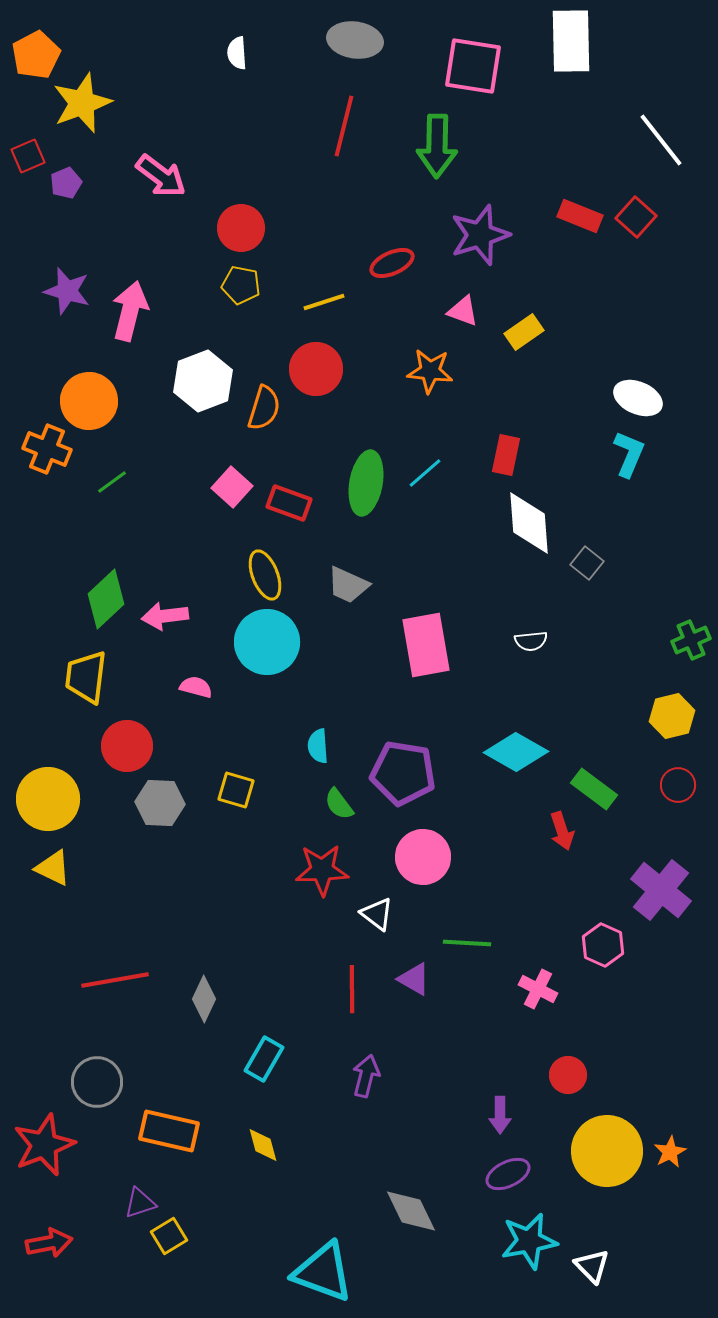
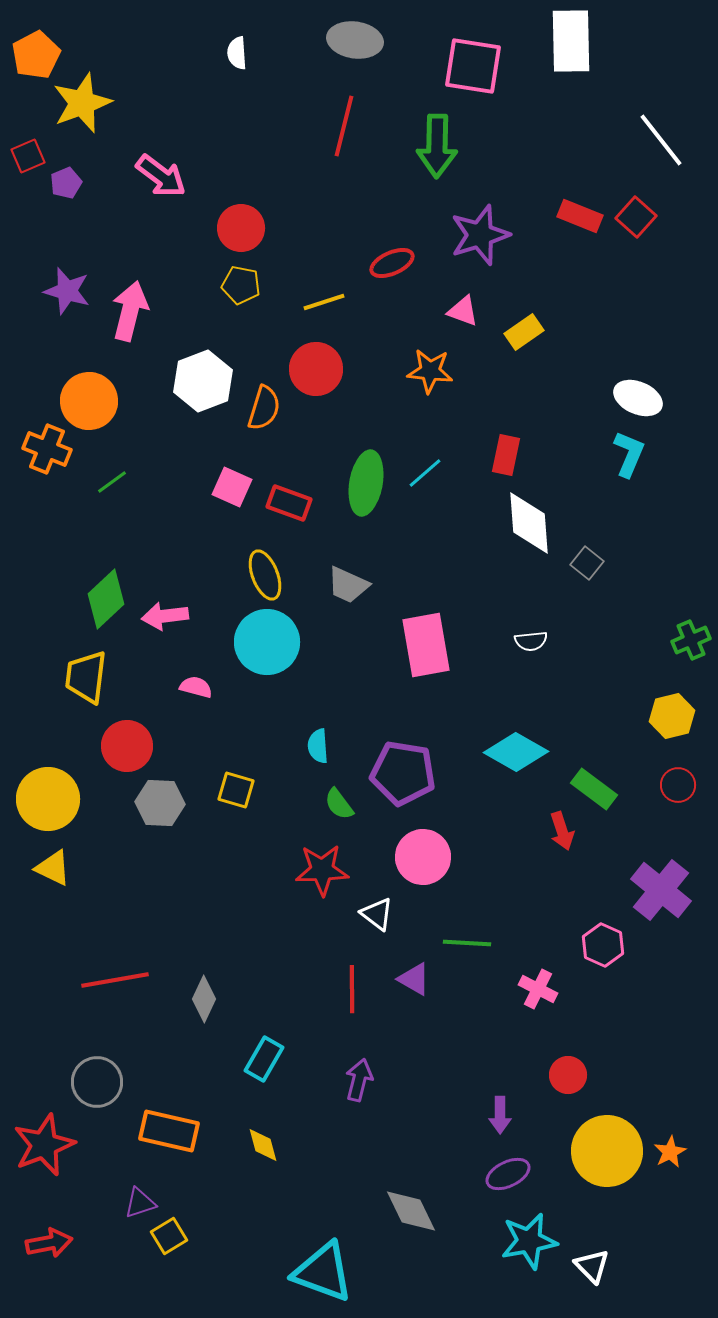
pink square at (232, 487): rotated 18 degrees counterclockwise
purple arrow at (366, 1076): moved 7 px left, 4 px down
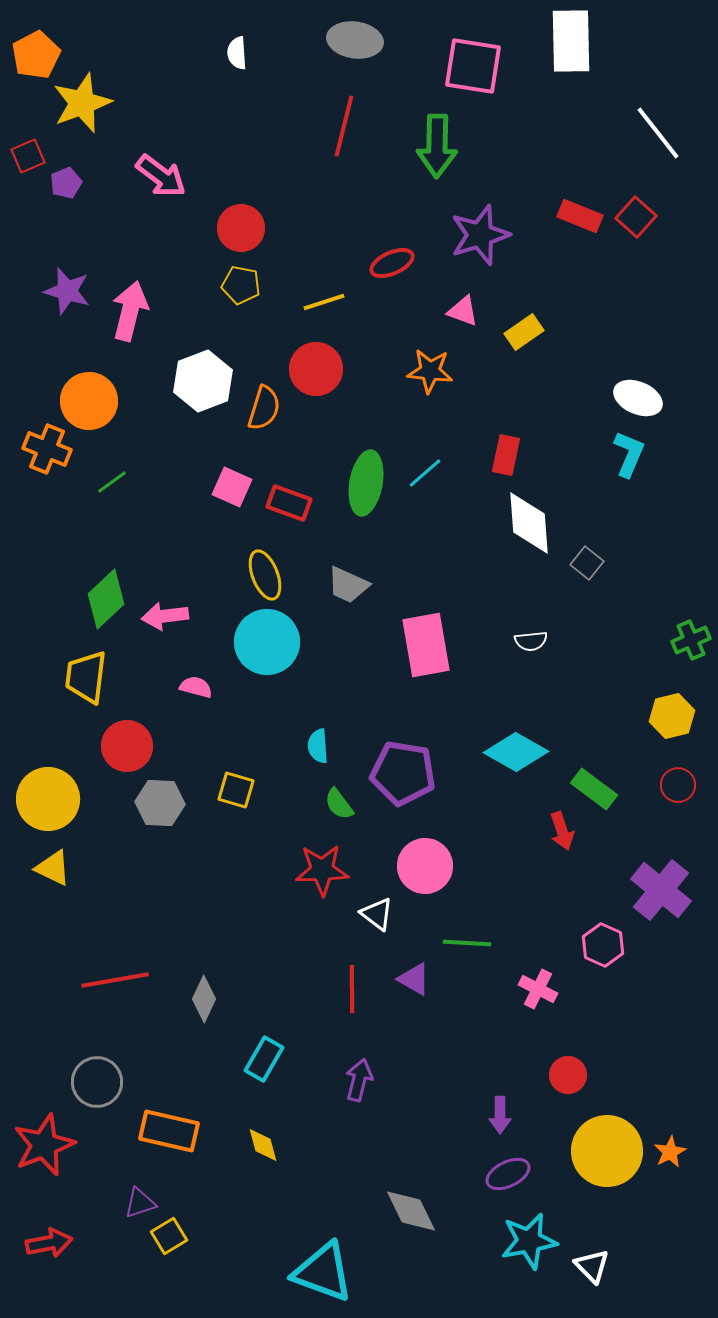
white line at (661, 140): moved 3 px left, 7 px up
pink circle at (423, 857): moved 2 px right, 9 px down
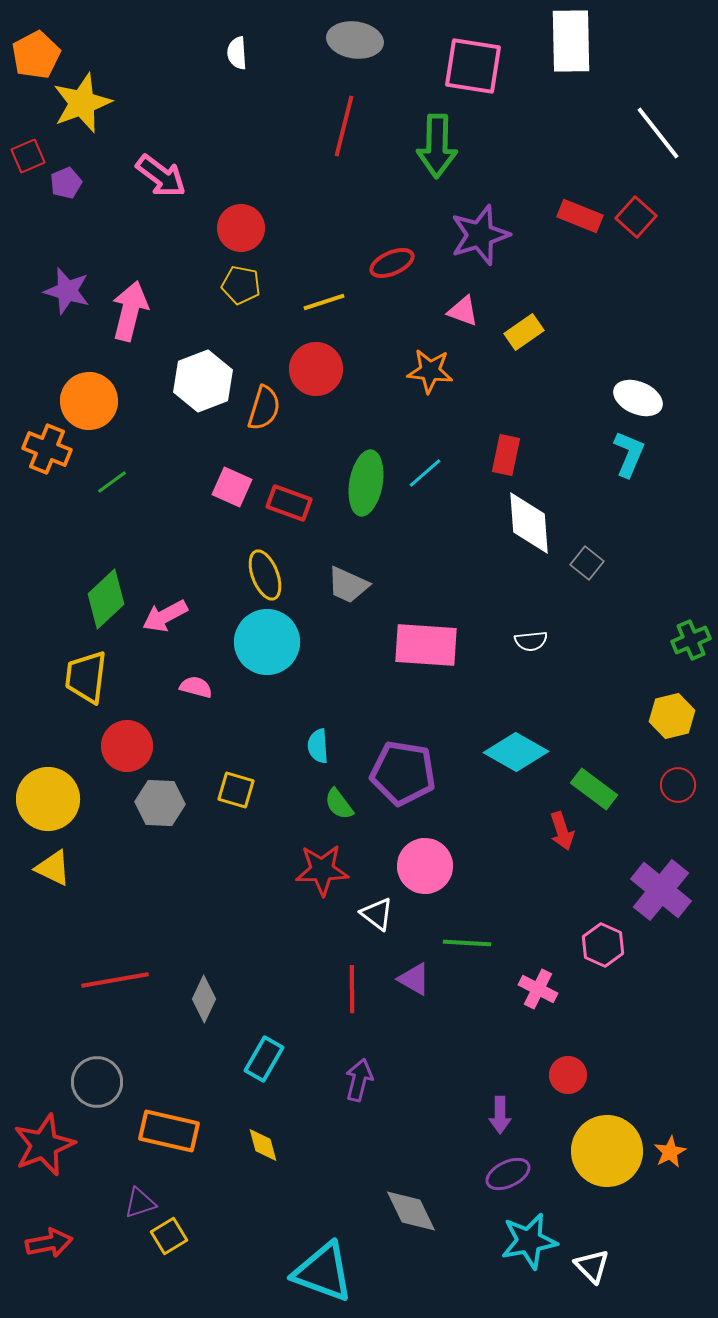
pink arrow at (165, 616): rotated 21 degrees counterclockwise
pink rectangle at (426, 645): rotated 76 degrees counterclockwise
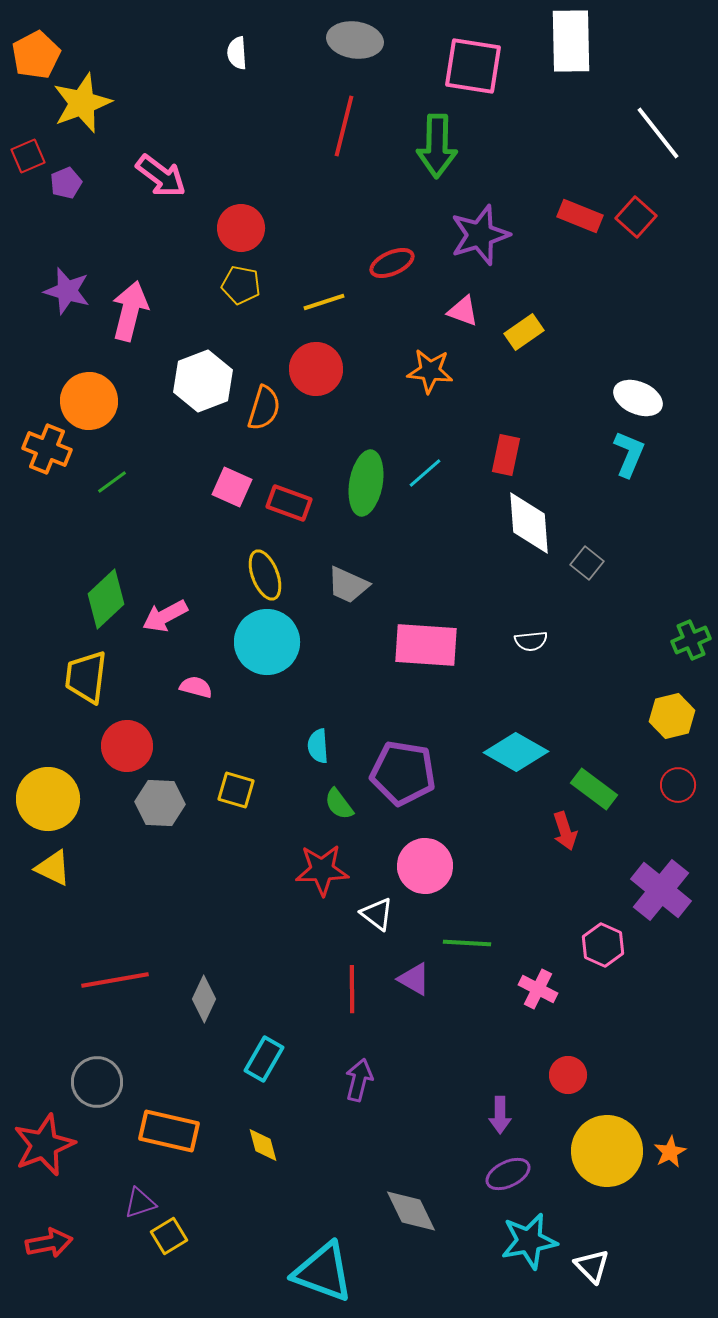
red arrow at (562, 831): moved 3 px right
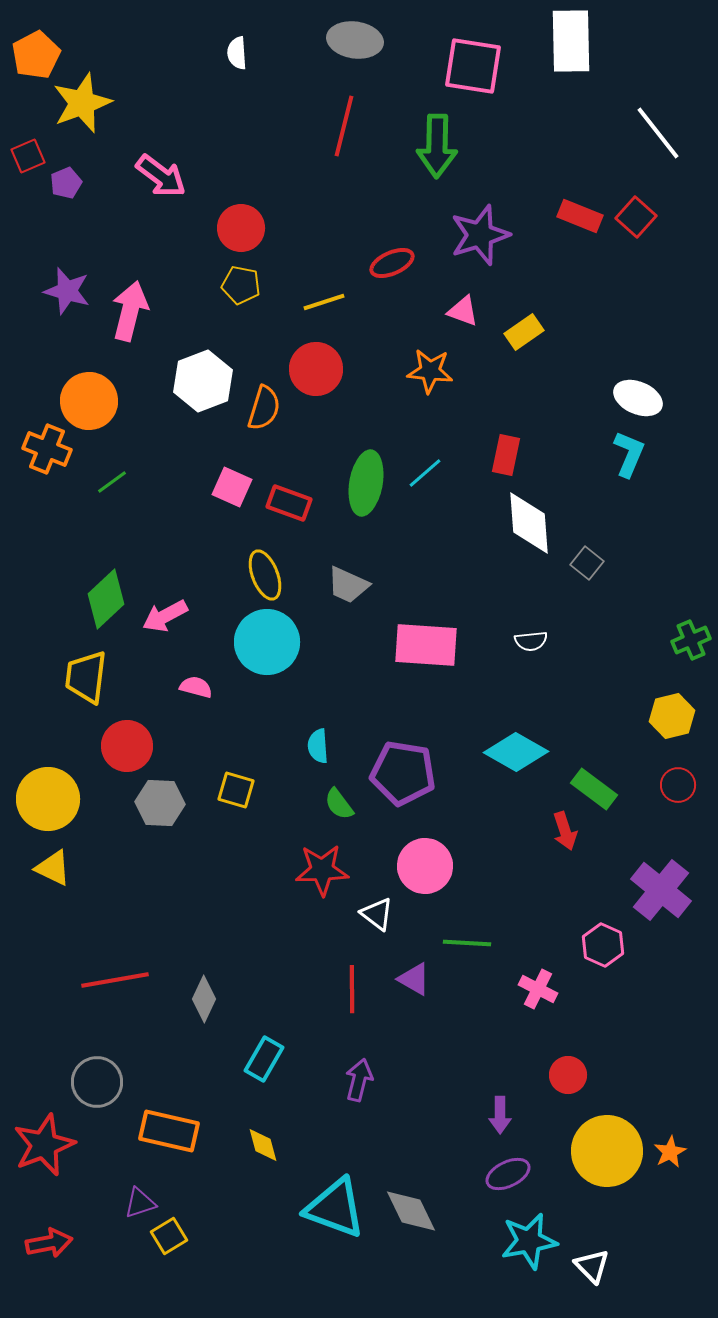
cyan triangle at (323, 1272): moved 12 px right, 64 px up
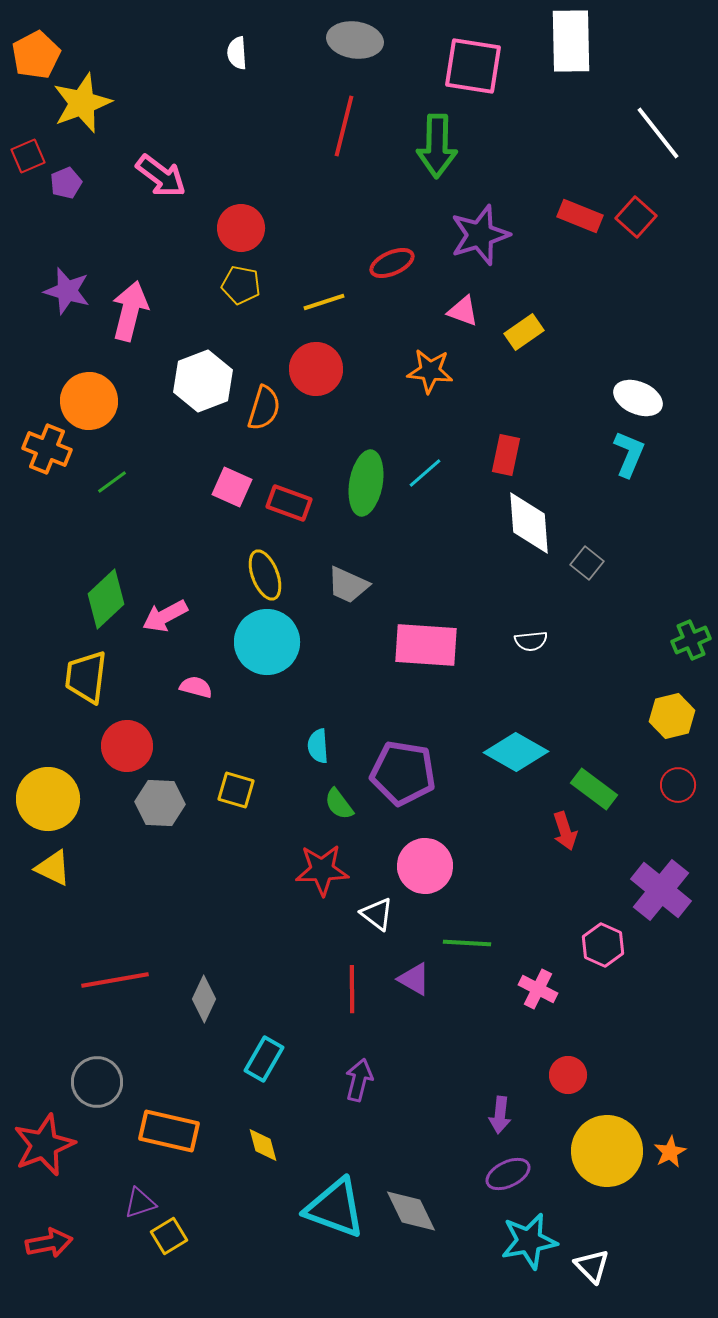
purple arrow at (500, 1115): rotated 6 degrees clockwise
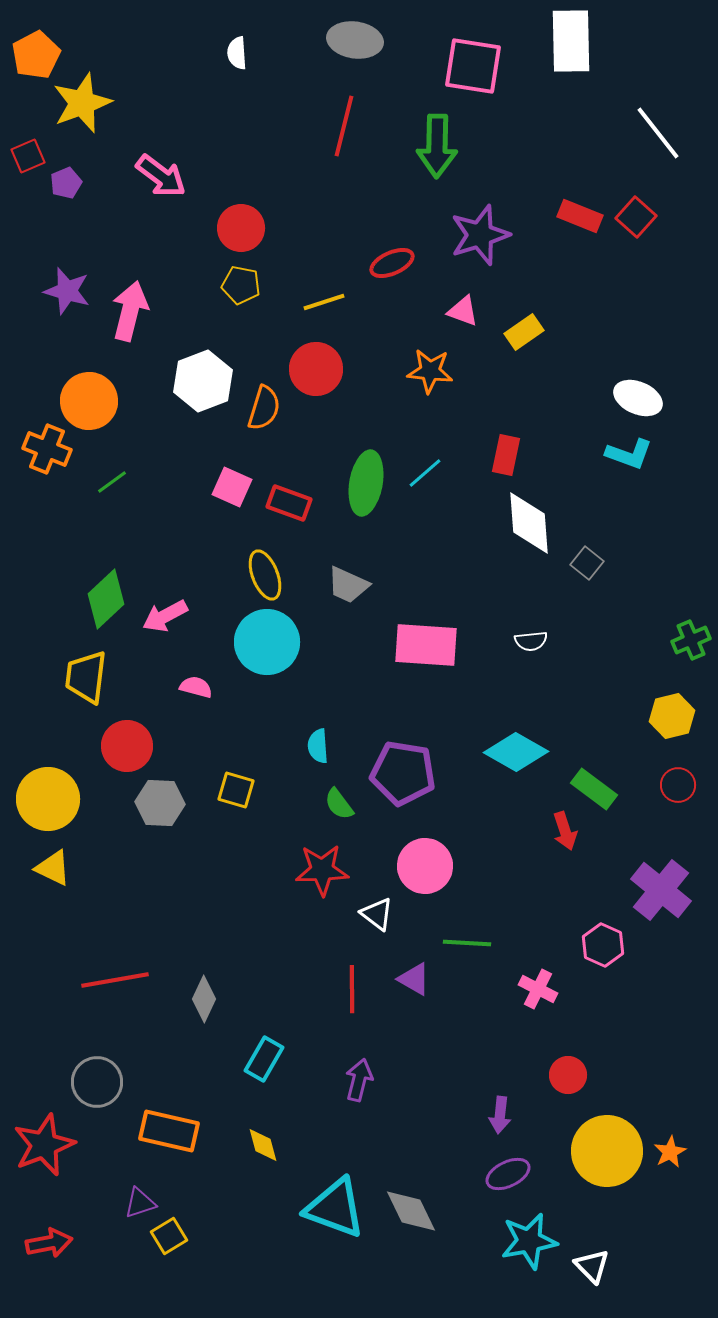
cyan L-shape at (629, 454): rotated 87 degrees clockwise
